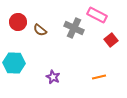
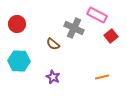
red circle: moved 1 px left, 2 px down
brown semicircle: moved 13 px right, 14 px down
red square: moved 4 px up
cyan hexagon: moved 5 px right, 2 px up
orange line: moved 3 px right
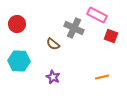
red square: rotated 32 degrees counterclockwise
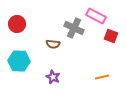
pink rectangle: moved 1 px left, 1 px down
brown semicircle: rotated 32 degrees counterclockwise
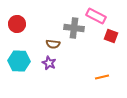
gray cross: rotated 18 degrees counterclockwise
purple star: moved 4 px left, 14 px up
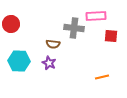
pink rectangle: rotated 30 degrees counterclockwise
red circle: moved 6 px left
red square: rotated 16 degrees counterclockwise
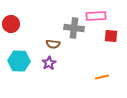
purple star: rotated 16 degrees clockwise
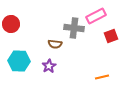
pink rectangle: rotated 24 degrees counterclockwise
red square: rotated 24 degrees counterclockwise
brown semicircle: moved 2 px right
purple star: moved 3 px down
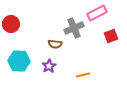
pink rectangle: moved 1 px right, 3 px up
gray cross: rotated 30 degrees counterclockwise
orange line: moved 19 px left, 2 px up
